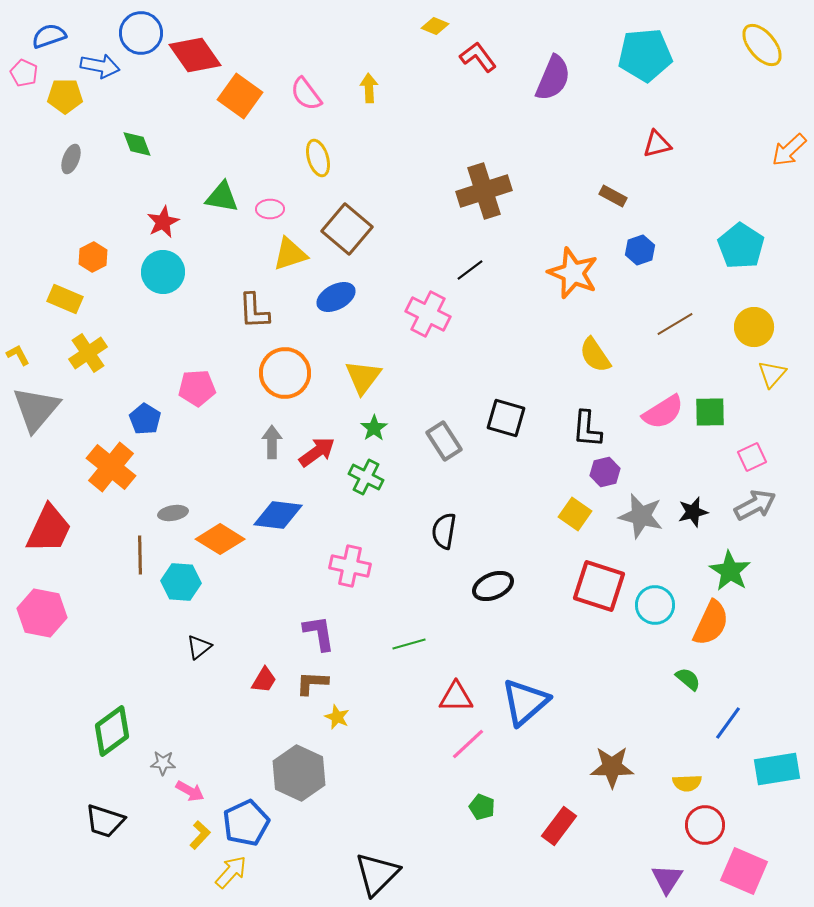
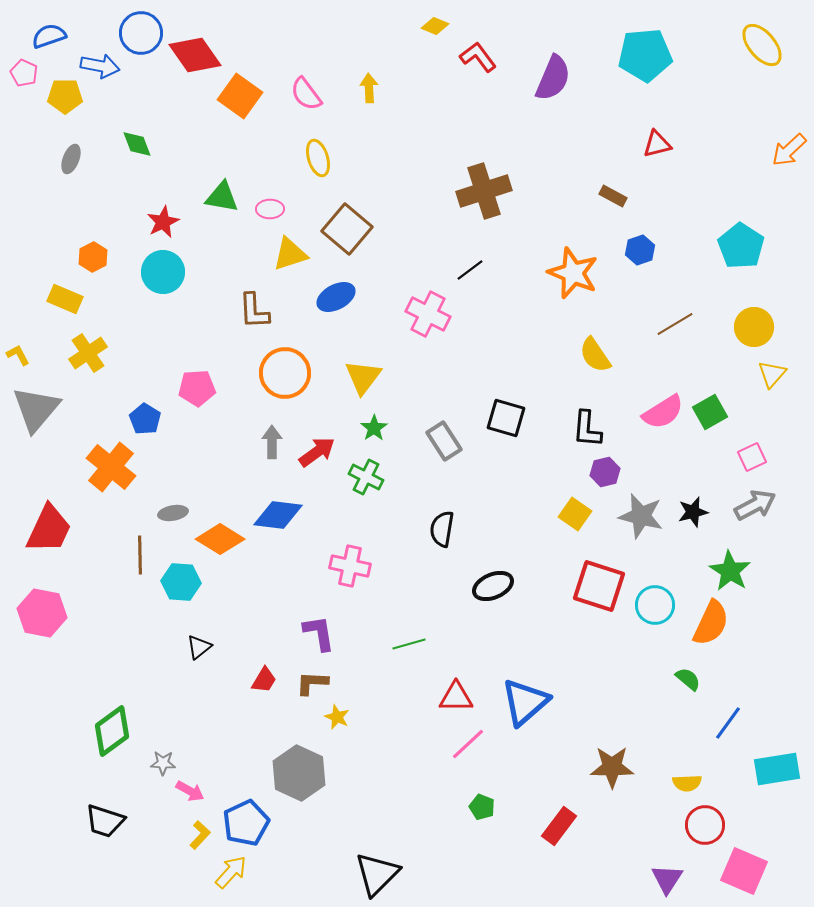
green square at (710, 412): rotated 28 degrees counterclockwise
black semicircle at (444, 531): moved 2 px left, 2 px up
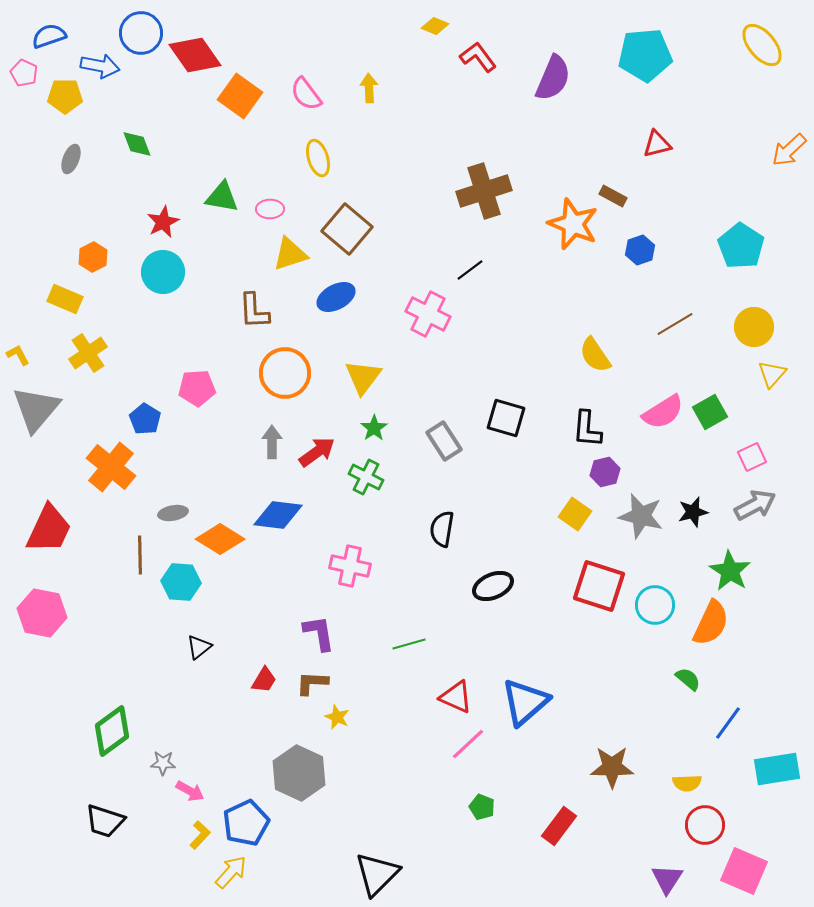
orange star at (573, 273): moved 49 px up
red triangle at (456, 697): rotated 24 degrees clockwise
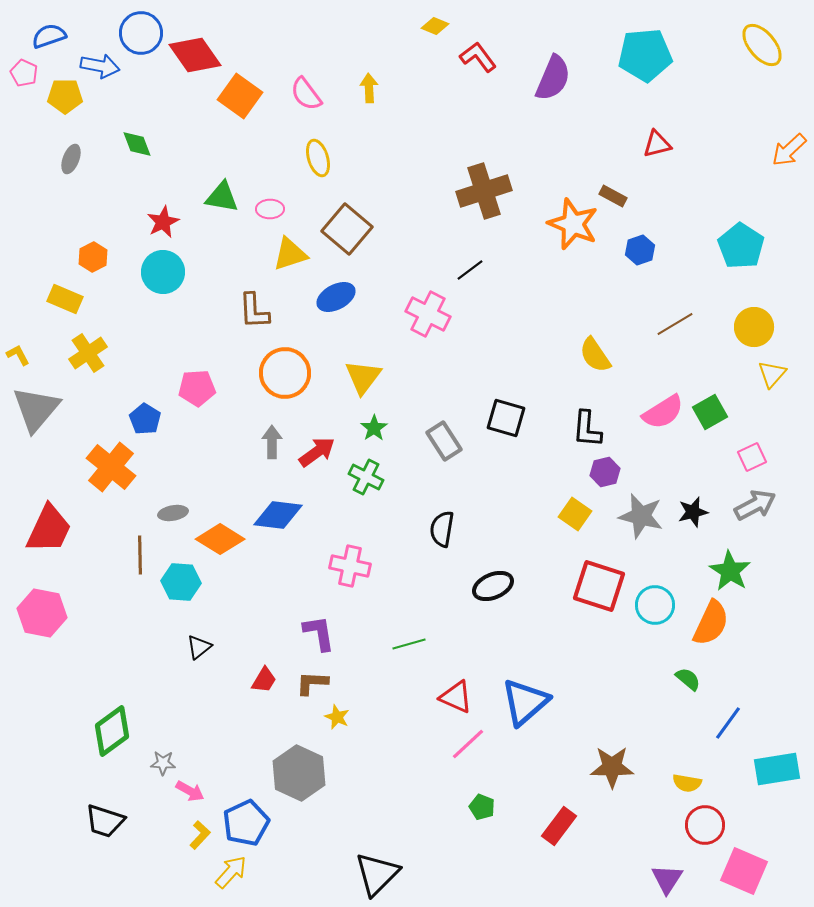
yellow semicircle at (687, 783): rotated 12 degrees clockwise
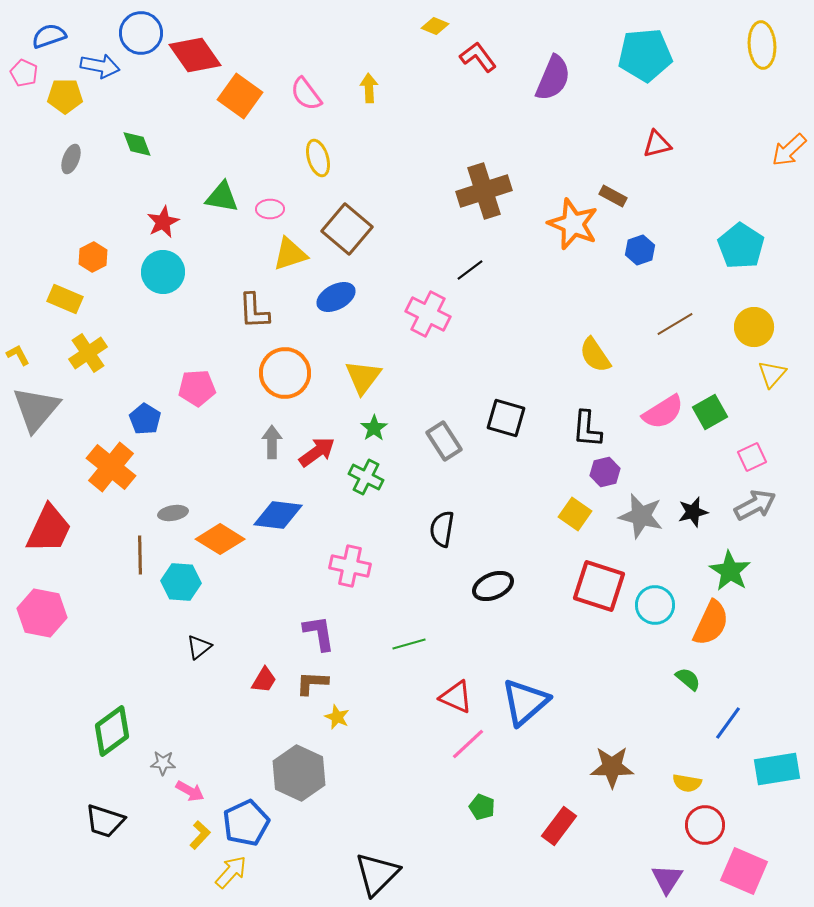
yellow ellipse at (762, 45): rotated 36 degrees clockwise
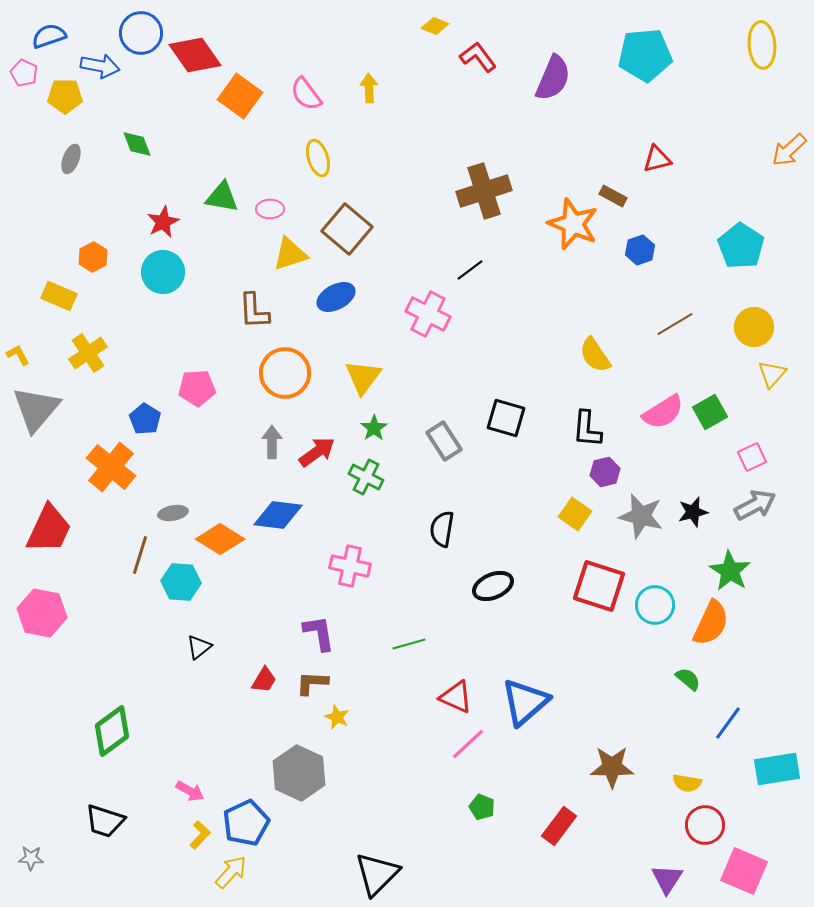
red triangle at (657, 144): moved 15 px down
yellow rectangle at (65, 299): moved 6 px left, 3 px up
brown line at (140, 555): rotated 18 degrees clockwise
gray star at (163, 763): moved 132 px left, 95 px down
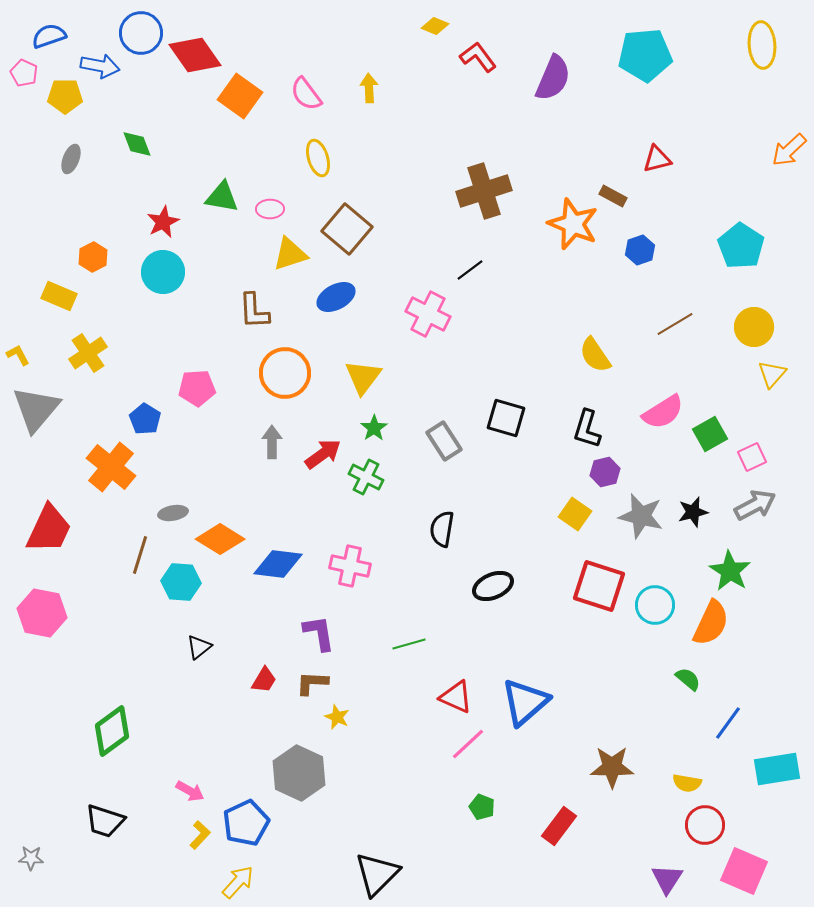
green square at (710, 412): moved 22 px down
black L-shape at (587, 429): rotated 12 degrees clockwise
red arrow at (317, 452): moved 6 px right, 2 px down
blue diamond at (278, 515): moved 49 px down
yellow arrow at (231, 872): moved 7 px right, 10 px down
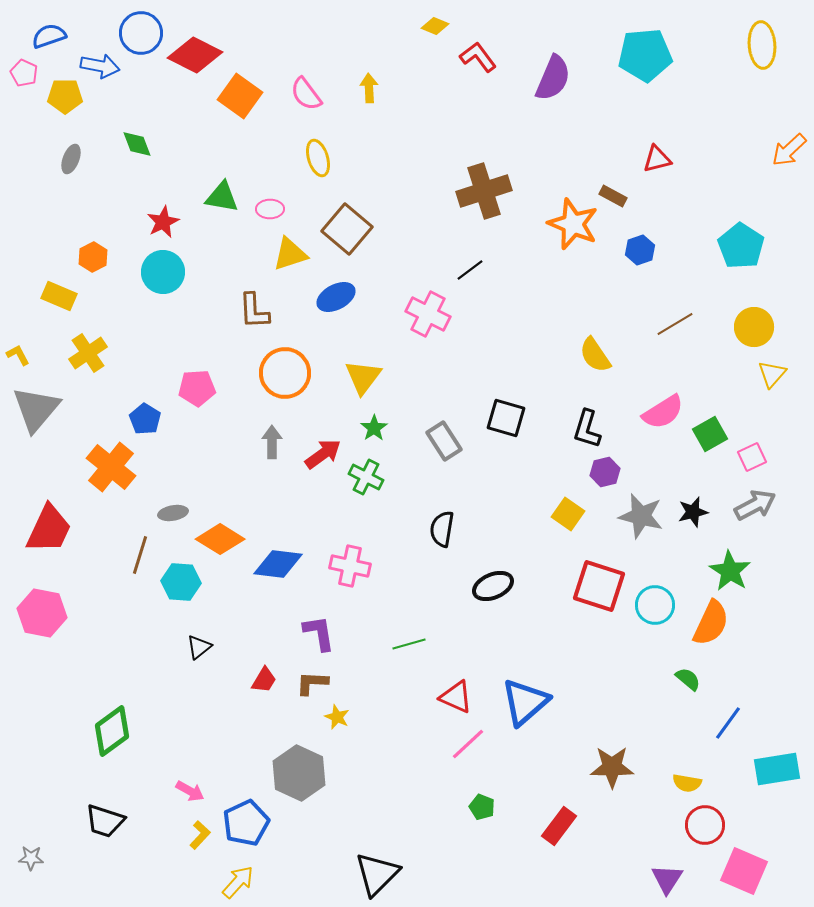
red diamond at (195, 55): rotated 28 degrees counterclockwise
yellow square at (575, 514): moved 7 px left
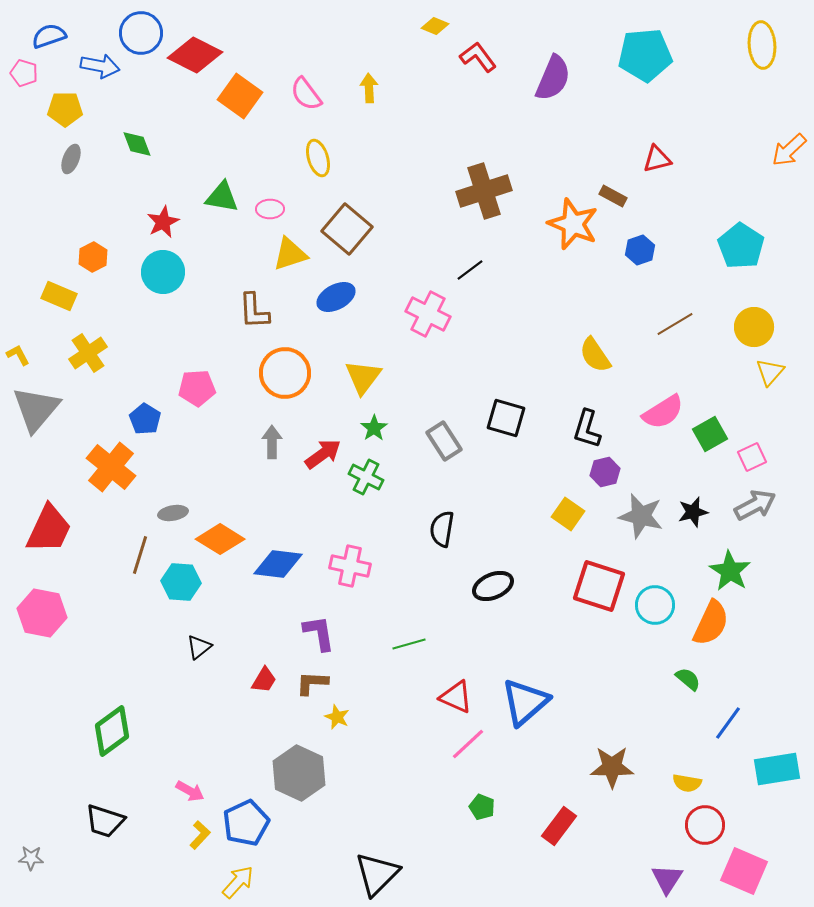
pink pentagon at (24, 73): rotated 8 degrees counterclockwise
yellow pentagon at (65, 96): moved 13 px down
yellow triangle at (772, 374): moved 2 px left, 2 px up
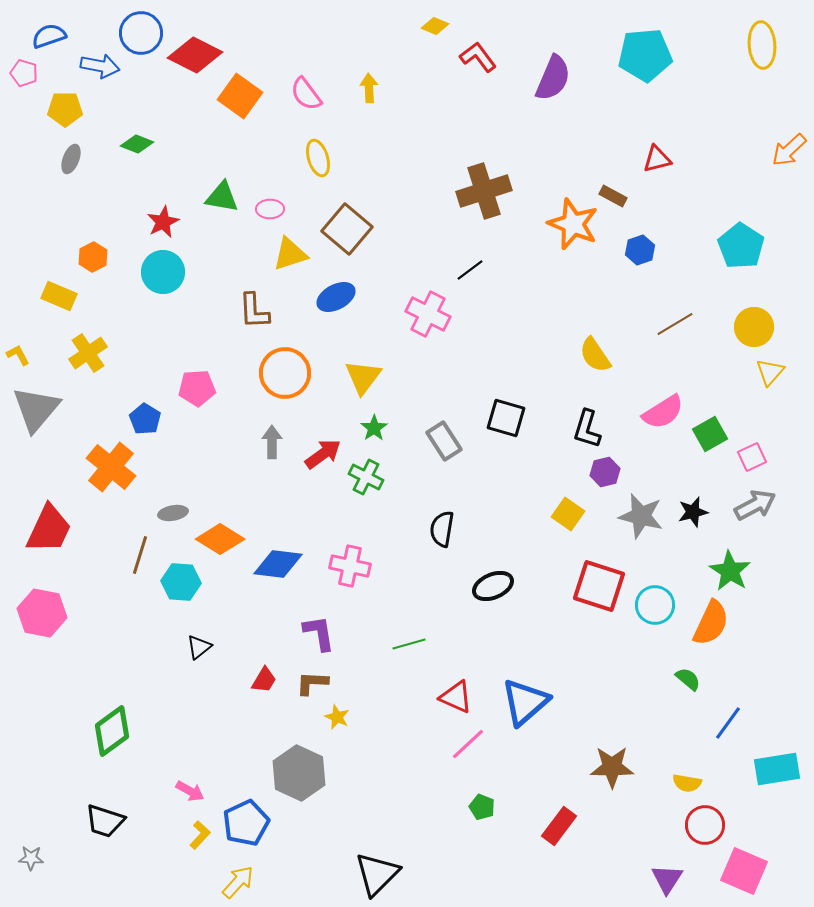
green diamond at (137, 144): rotated 48 degrees counterclockwise
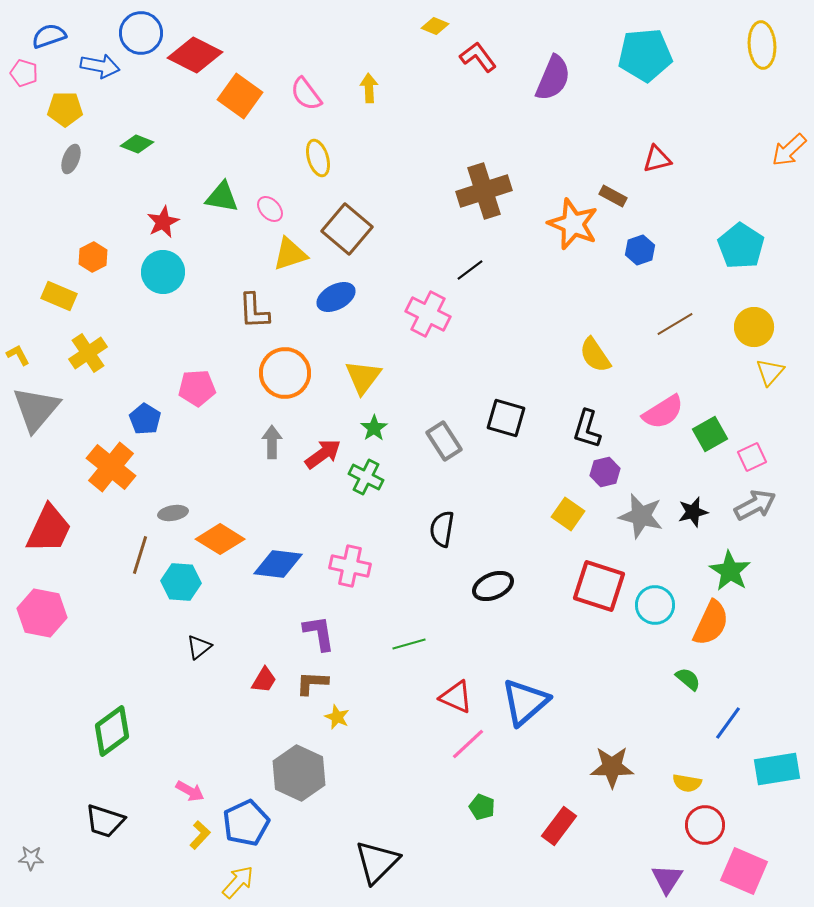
pink ellipse at (270, 209): rotated 48 degrees clockwise
black triangle at (377, 874): moved 12 px up
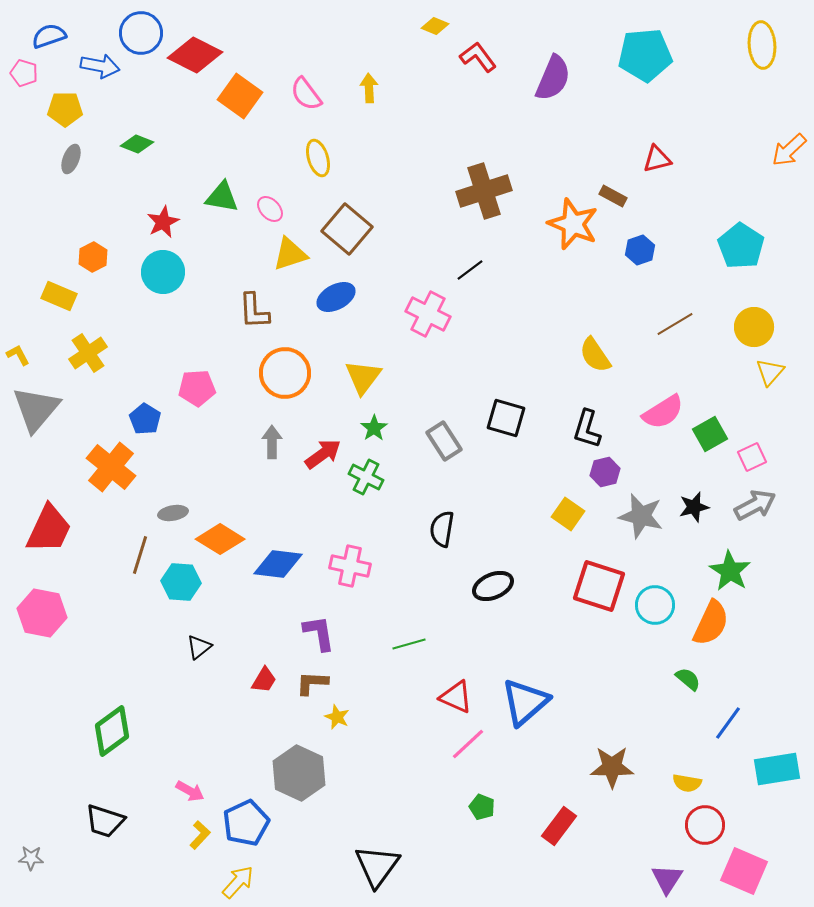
black star at (693, 512): moved 1 px right, 5 px up
black triangle at (377, 862): moved 4 px down; rotated 9 degrees counterclockwise
